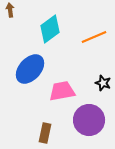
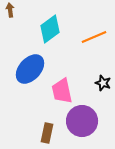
pink trapezoid: rotated 92 degrees counterclockwise
purple circle: moved 7 px left, 1 px down
brown rectangle: moved 2 px right
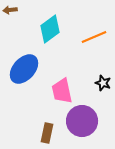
brown arrow: rotated 88 degrees counterclockwise
blue ellipse: moved 6 px left
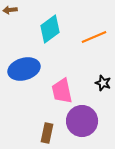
blue ellipse: rotated 32 degrees clockwise
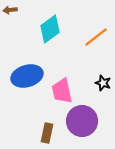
orange line: moved 2 px right; rotated 15 degrees counterclockwise
blue ellipse: moved 3 px right, 7 px down
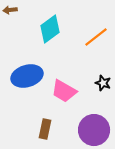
pink trapezoid: moved 2 px right; rotated 48 degrees counterclockwise
purple circle: moved 12 px right, 9 px down
brown rectangle: moved 2 px left, 4 px up
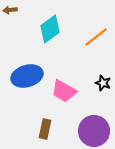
purple circle: moved 1 px down
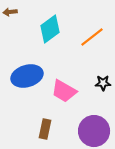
brown arrow: moved 2 px down
orange line: moved 4 px left
black star: rotated 21 degrees counterclockwise
